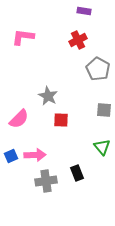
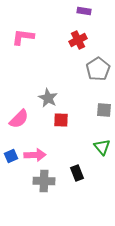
gray pentagon: rotated 10 degrees clockwise
gray star: moved 2 px down
gray cross: moved 2 px left; rotated 10 degrees clockwise
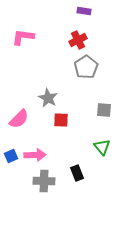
gray pentagon: moved 12 px left, 2 px up
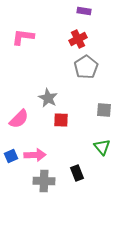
red cross: moved 1 px up
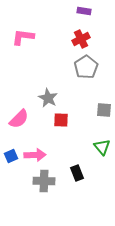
red cross: moved 3 px right
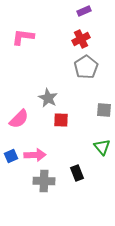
purple rectangle: rotated 32 degrees counterclockwise
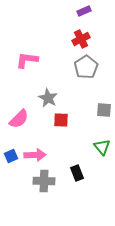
pink L-shape: moved 4 px right, 23 px down
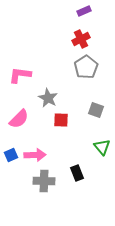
pink L-shape: moved 7 px left, 15 px down
gray square: moved 8 px left; rotated 14 degrees clockwise
blue square: moved 1 px up
